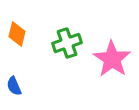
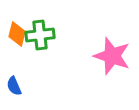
green cross: moved 27 px left, 8 px up; rotated 12 degrees clockwise
pink star: moved 3 px up; rotated 15 degrees counterclockwise
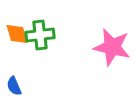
orange diamond: rotated 30 degrees counterclockwise
pink star: moved 9 px up; rotated 6 degrees counterclockwise
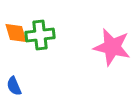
orange diamond: moved 1 px left, 1 px up
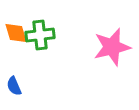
pink star: rotated 27 degrees counterclockwise
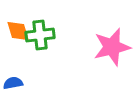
orange diamond: moved 2 px right, 2 px up
blue semicircle: moved 1 px left, 3 px up; rotated 102 degrees clockwise
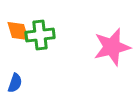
blue semicircle: moved 2 px right; rotated 120 degrees clockwise
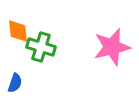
orange diamond: rotated 10 degrees clockwise
green cross: moved 1 px right, 12 px down; rotated 24 degrees clockwise
